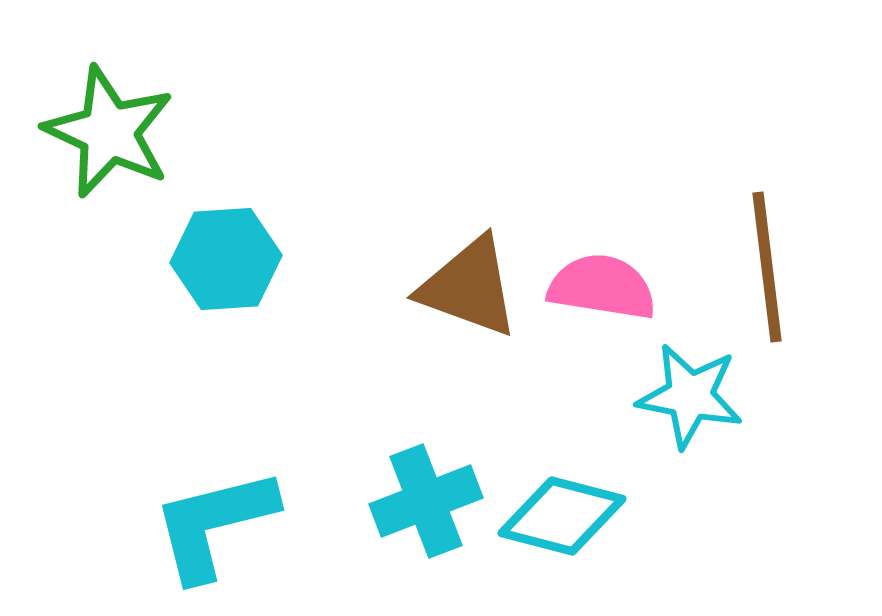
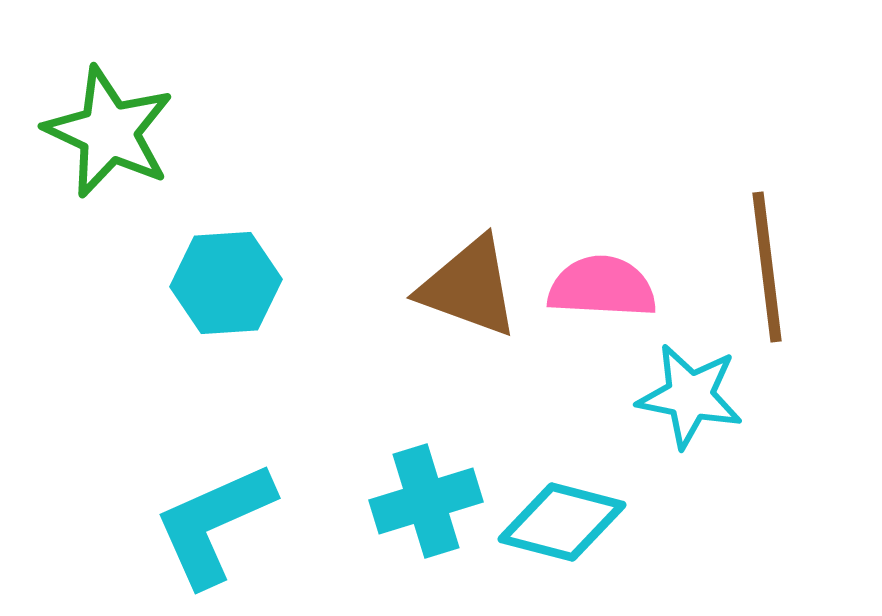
cyan hexagon: moved 24 px down
pink semicircle: rotated 6 degrees counterclockwise
cyan cross: rotated 4 degrees clockwise
cyan diamond: moved 6 px down
cyan L-shape: rotated 10 degrees counterclockwise
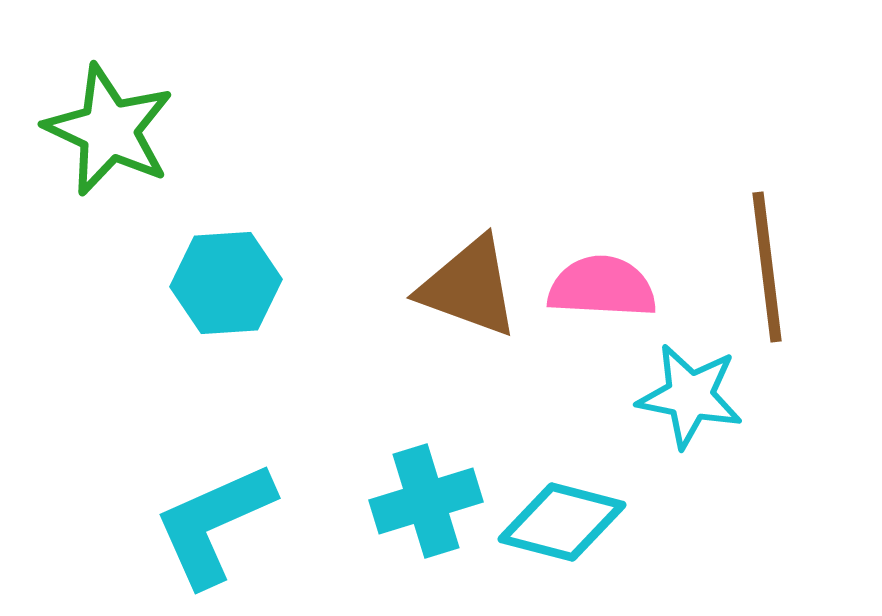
green star: moved 2 px up
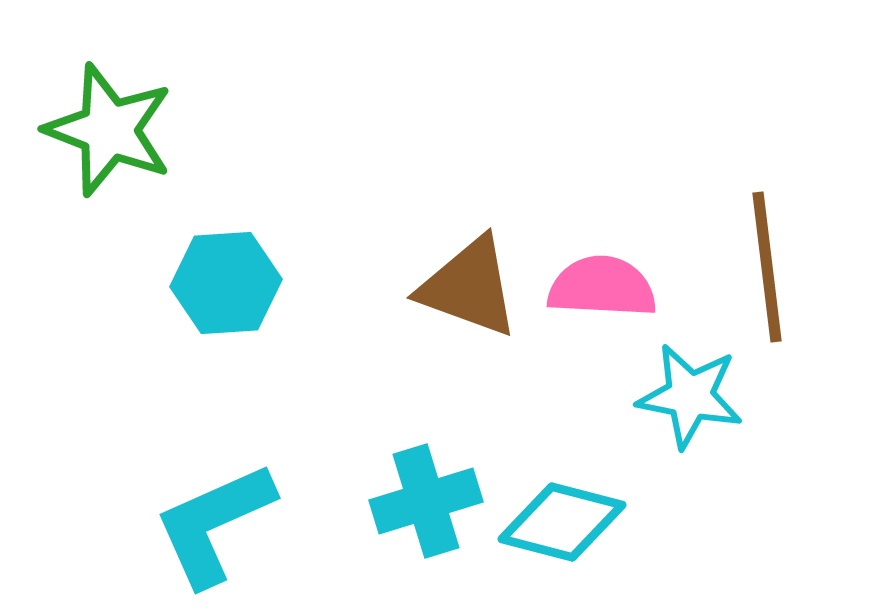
green star: rotated 4 degrees counterclockwise
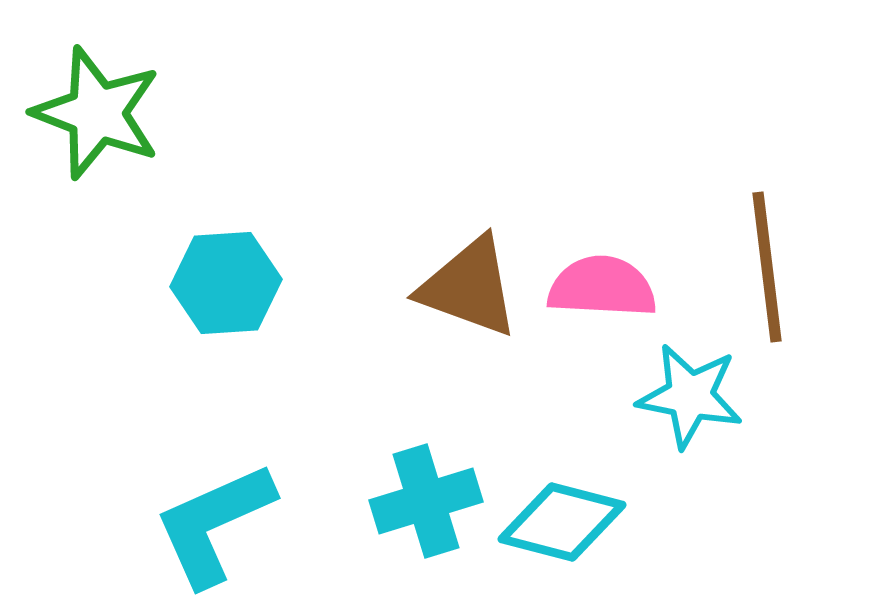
green star: moved 12 px left, 17 px up
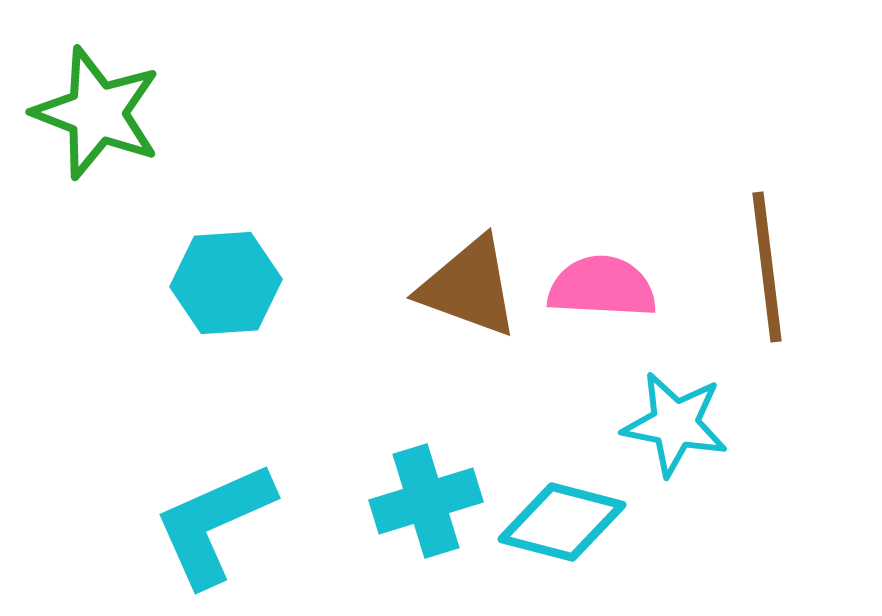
cyan star: moved 15 px left, 28 px down
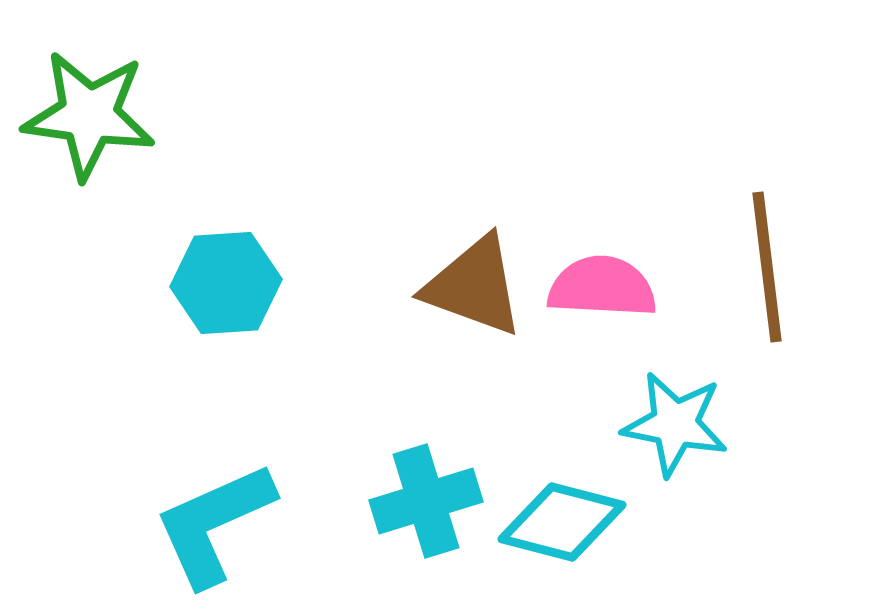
green star: moved 8 px left, 2 px down; rotated 13 degrees counterclockwise
brown triangle: moved 5 px right, 1 px up
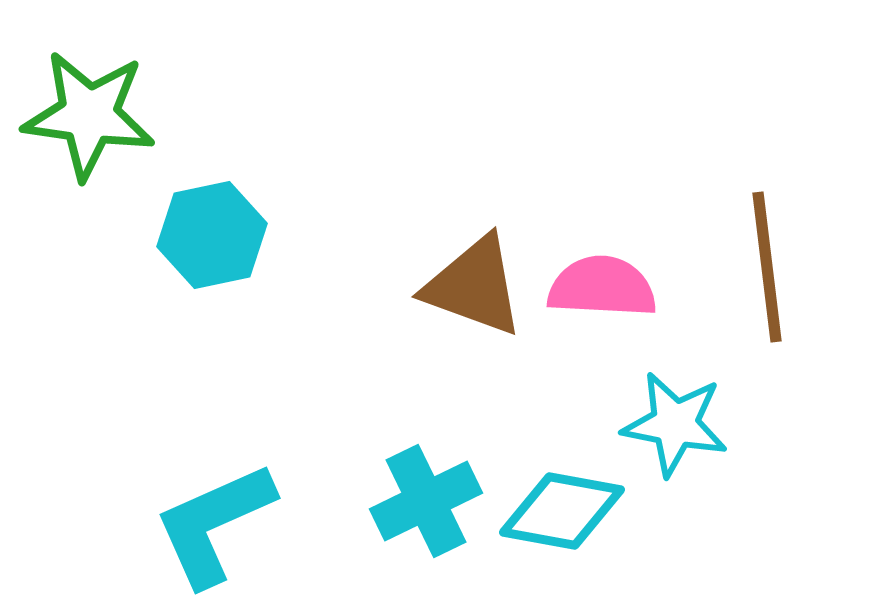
cyan hexagon: moved 14 px left, 48 px up; rotated 8 degrees counterclockwise
cyan cross: rotated 9 degrees counterclockwise
cyan diamond: moved 11 px up; rotated 4 degrees counterclockwise
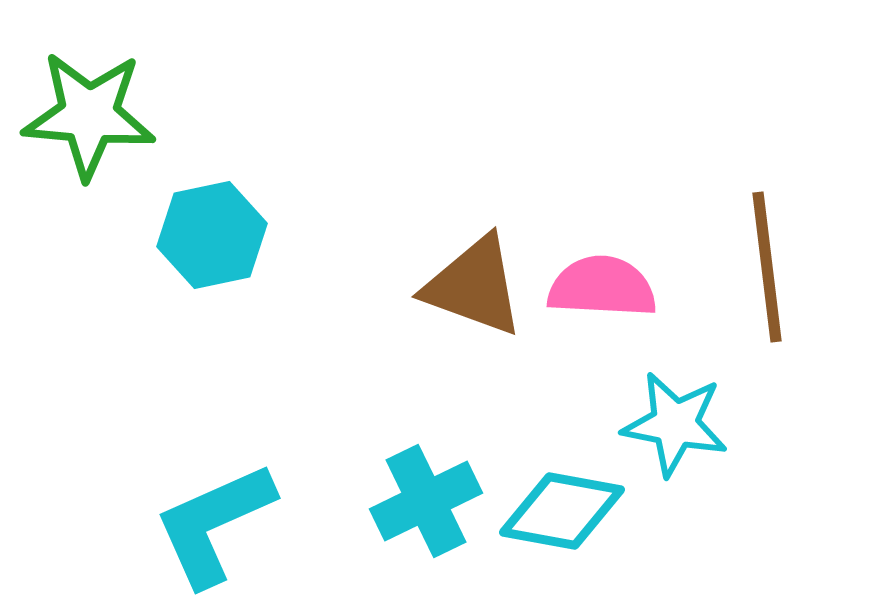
green star: rotated 3 degrees counterclockwise
